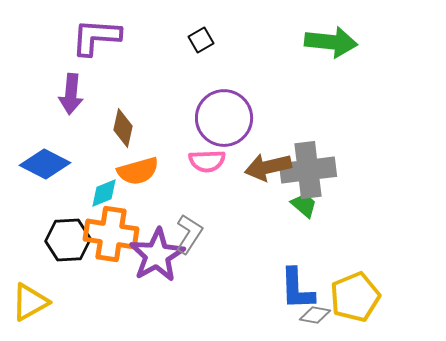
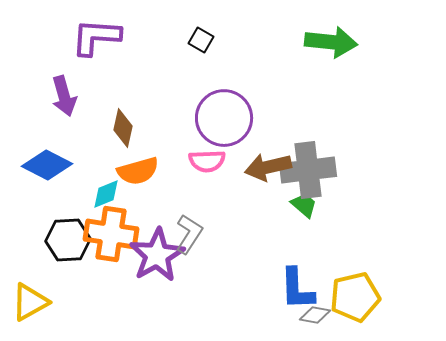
black square: rotated 30 degrees counterclockwise
purple arrow: moved 7 px left, 2 px down; rotated 21 degrees counterclockwise
blue diamond: moved 2 px right, 1 px down
cyan diamond: moved 2 px right, 1 px down
yellow pentagon: rotated 9 degrees clockwise
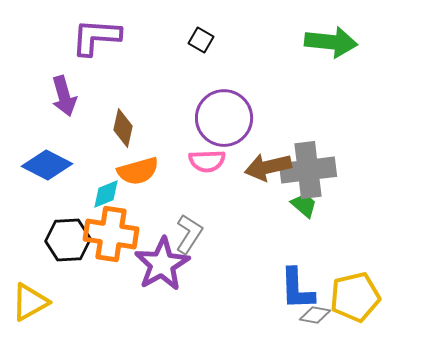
purple star: moved 5 px right, 9 px down
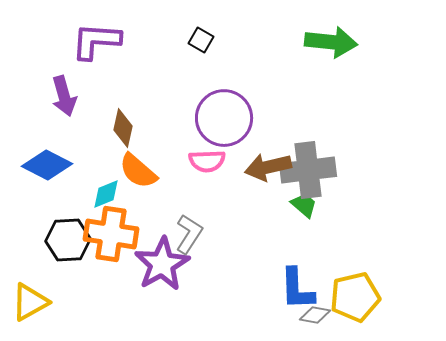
purple L-shape: moved 4 px down
orange semicircle: rotated 57 degrees clockwise
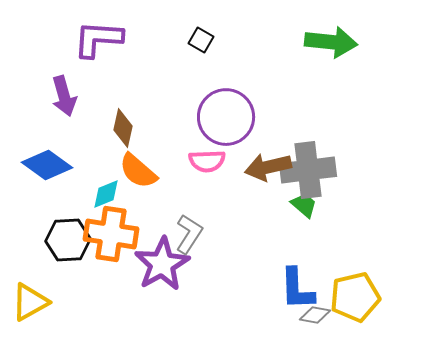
purple L-shape: moved 2 px right, 2 px up
purple circle: moved 2 px right, 1 px up
blue diamond: rotated 9 degrees clockwise
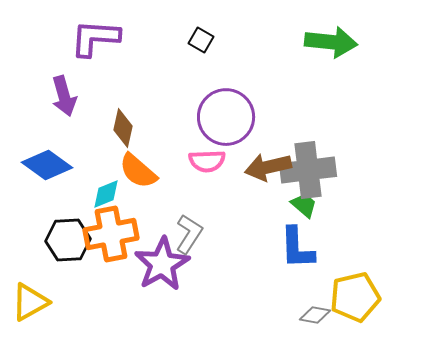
purple L-shape: moved 3 px left, 1 px up
orange cross: rotated 20 degrees counterclockwise
blue L-shape: moved 41 px up
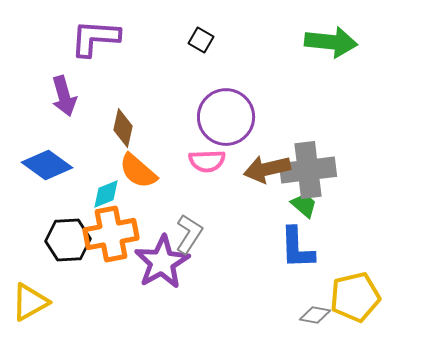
brown arrow: moved 1 px left, 2 px down
purple star: moved 2 px up
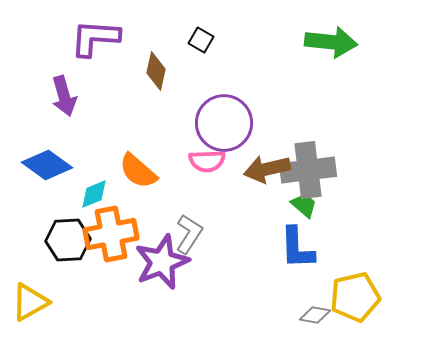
purple circle: moved 2 px left, 6 px down
brown diamond: moved 33 px right, 57 px up
cyan diamond: moved 12 px left
purple star: rotated 8 degrees clockwise
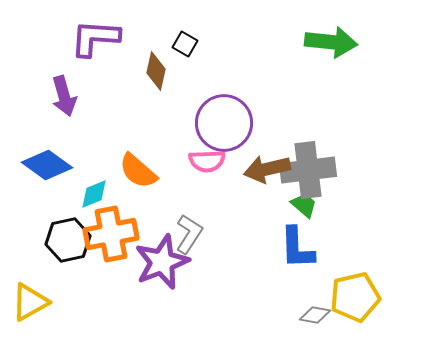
black square: moved 16 px left, 4 px down
black hexagon: rotated 9 degrees counterclockwise
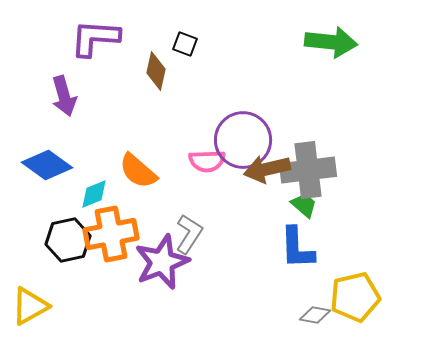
black square: rotated 10 degrees counterclockwise
purple circle: moved 19 px right, 17 px down
yellow triangle: moved 4 px down
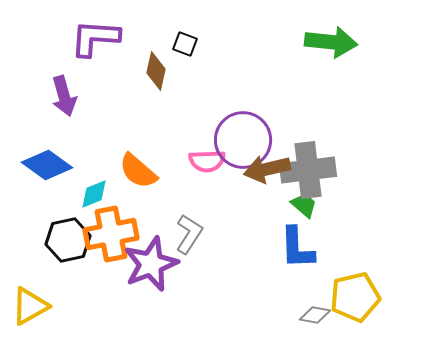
purple star: moved 11 px left, 2 px down
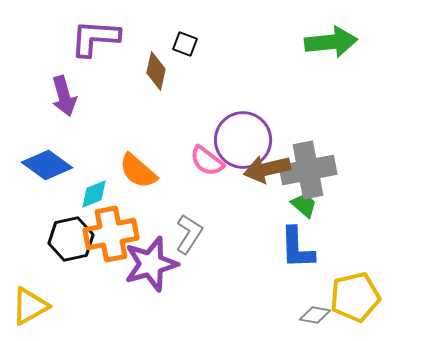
green arrow: rotated 12 degrees counterclockwise
pink semicircle: rotated 39 degrees clockwise
gray cross: rotated 4 degrees counterclockwise
black hexagon: moved 3 px right, 1 px up
purple star: rotated 6 degrees clockwise
